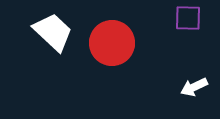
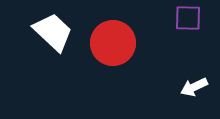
red circle: moved 1 px right
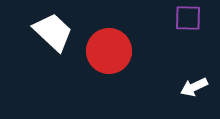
red circle: moved 4 px left, 8 px down
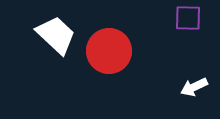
white trapezoid: moved 3 px right, 3 px down
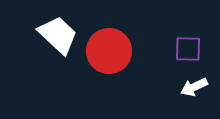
purple square: moved 31 px down
white trapezoid: moved 2 px right
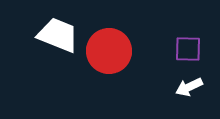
white trapezoid: rotated 21 degrees counterclockwise
white arrow: moved 5 px left
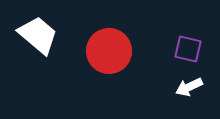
white trapezoid: moved 20 px left; rotated 18 degrees clockwise
purple square: rotated 12 degrees clockwise
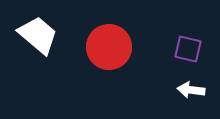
red circle: moved 4 px up
white arrow: moved 2 px right, 3 px down; rotated 32 degrees clockwise
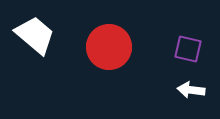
white trapezoid: moved 3 px left
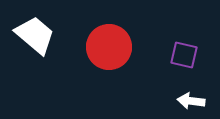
purple square: moved 4 px left, 6 px down
white arrow: moved 11 px down
